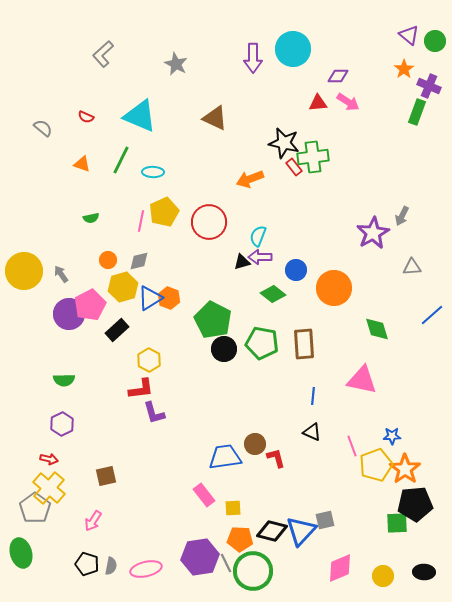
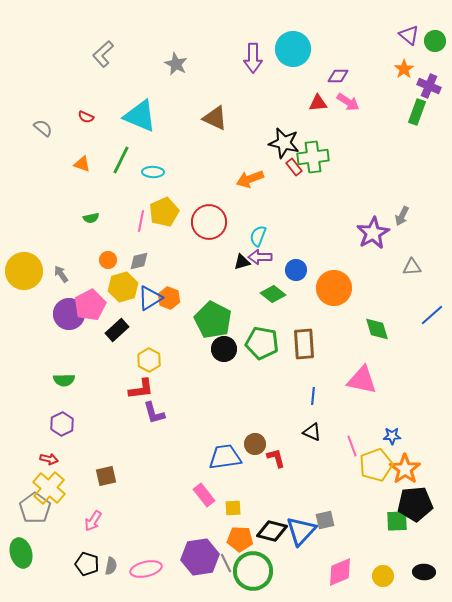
green square at (397, 523): moved 2 px up
pink diamond at (340, 568): moved 4 px down
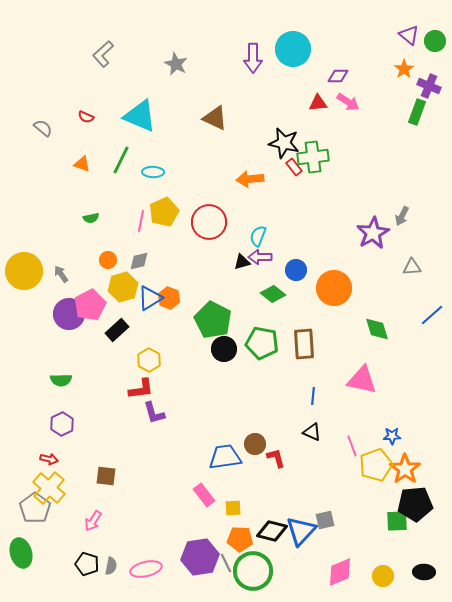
orange arrow at (250, 179): rotated 16 degrees clockwise
green semicircle at (64, 380): moved 3 px left
brown square at (106, 476): rotated 20 degrees clockwise
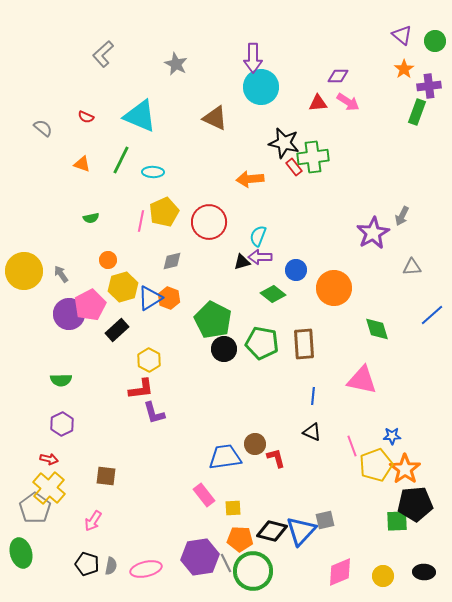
purple triangle at (409, 35): moved 7 px left
cyan circle at (293, 49): moved 32 px left, 38 px down
purple cross at (429, 86): rotated 30 degrees counterclockwise
gray diamond at (139, 261): moved 33 px right
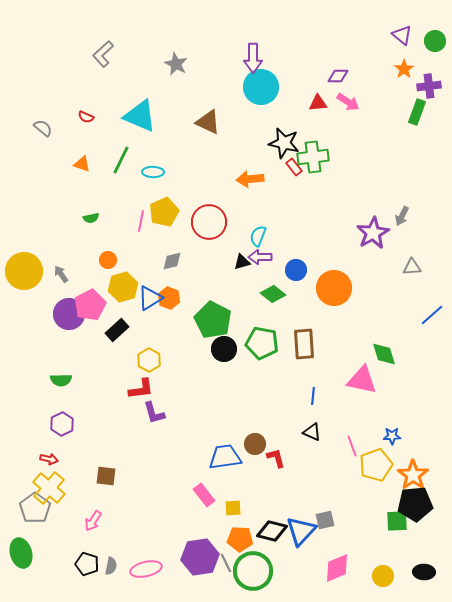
brown triangle at (215, 118): moved 7 px left, 4 px down
green diamond at (377, 329): moved 7 px right, 25 px down
orange star at (405, 469): moved 8 px right, 6 px down
pink diamond at (340, 572): moved 3 px left, 4 px up
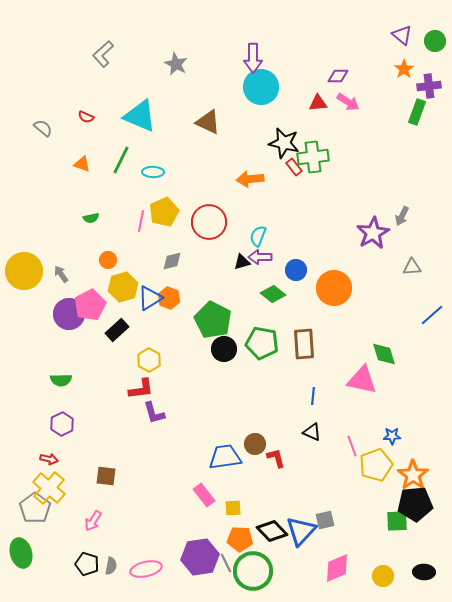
black diamond at (272, 531): rotated 32 degrees clockwise
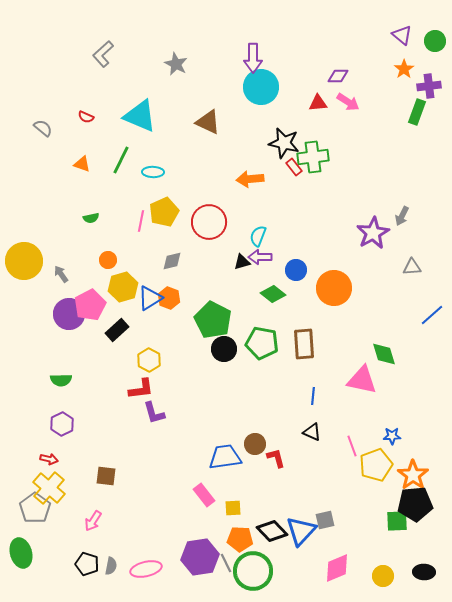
yellow circle at (24, 271): moved 10 px up
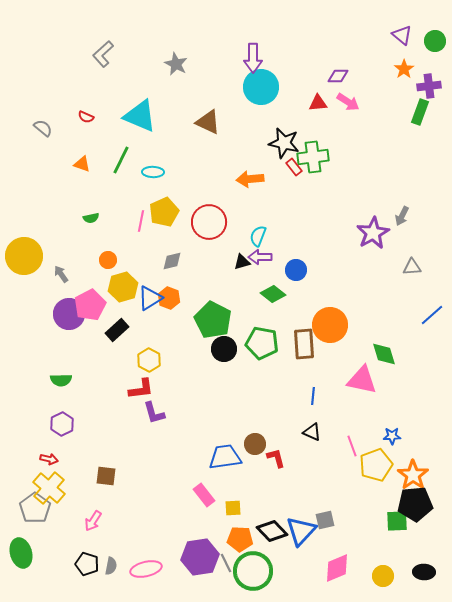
green rectangle at (417, 112): moved 3 px right
yellow circle at (24, 261): moved 5 px up
orange circle at (334, 288): moved 4 px left, 37 px down
